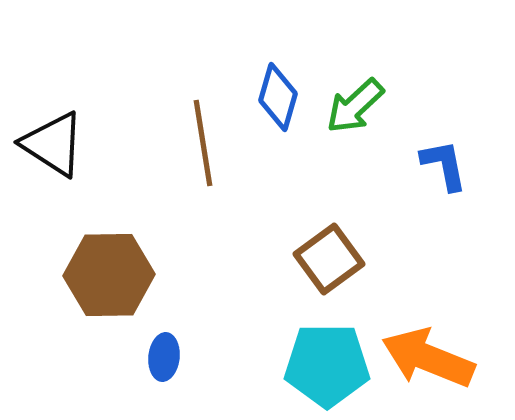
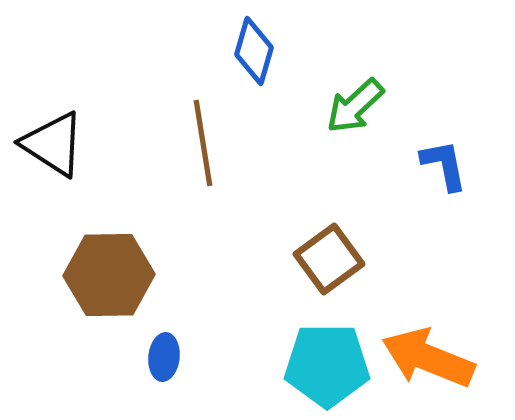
blue diamond: moved 24 px left, 46 px up
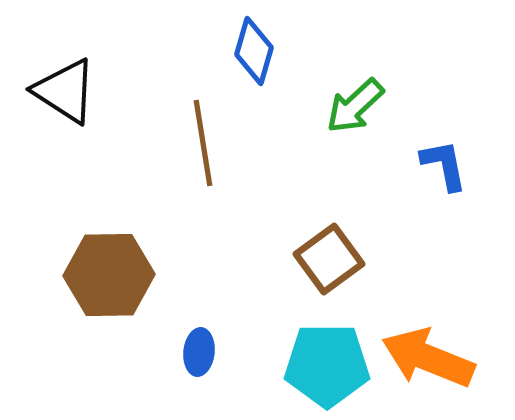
black triangle: moved 12 px right, 53 px up
blue ellipse: moved 35 px right, 5 px up
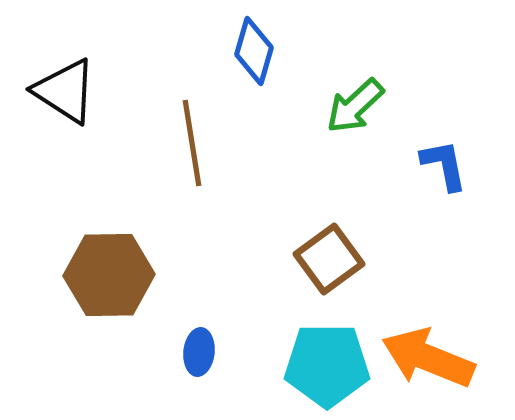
brown line: moved 11 px left
